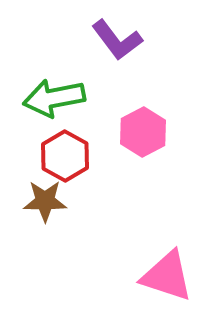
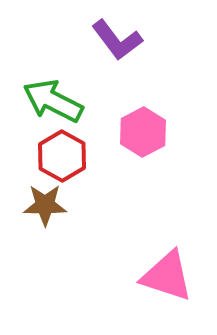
green arrow: moved 1 px left, 3 px down; rotated 38 degrees clockwise
red hexagon: moved 3 px left
brown star: moved 4 px down
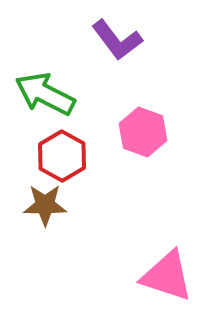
green arrow: moved 8 px left, 7 px up
pink hexagon: rotated 12 degrees counterclockwise
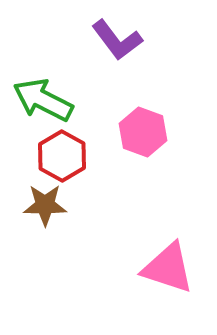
green arrow: moved 2 px left, 6 px down
pink triangle: moved 1 px right, 8 px up
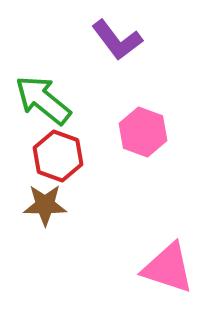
green arrow: rotated 12 degrees clockwise
red hexagon: moved 4 px left; rotated 9 degrees counterclockwise
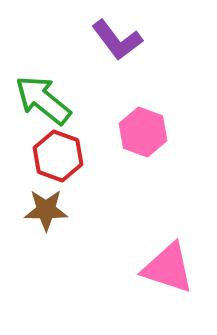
brown star: moved 1 px right, 5 px down
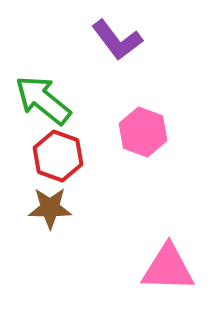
brown star: moved 4 px right, 2 px up
pink triangle: rotated 16 degrees counterclockwise
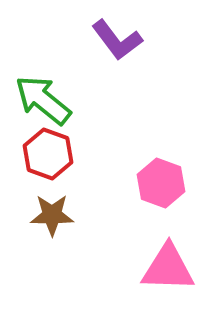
pink hexagon: moved 18 px right, 51 px down
red hexagon: moved 10 px left, 2 px up
brown star: moved 2 px right, 7 px down
